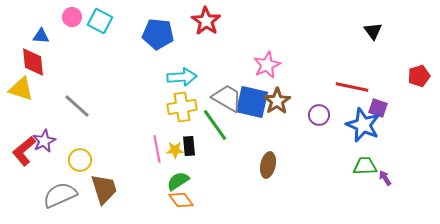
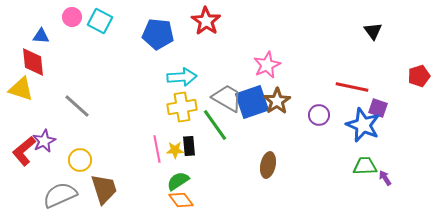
blue square: rotated 32 degrees counterclockwise
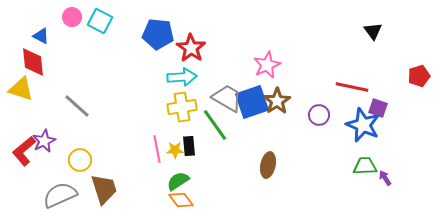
red star: moved 15 px left, 27 px down
blue triangle: rotated 24 degrees clockwise
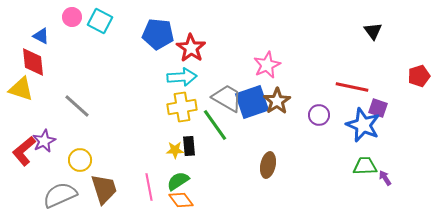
pink line: moved 8 px left, 38 px down
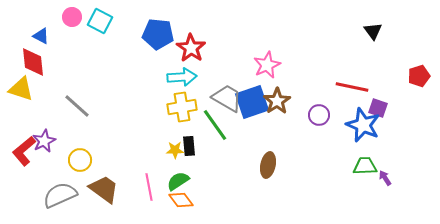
brown trapezoid: rotated 36 degrees counterclockwise
